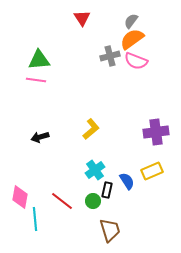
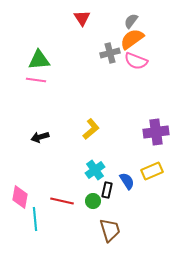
gray cross: moved 3 px up
red line: rotated 25 degrees counterclockwise
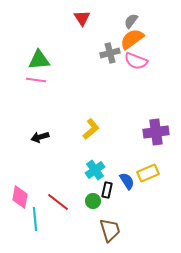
yellow rectangle: moved 4 px left, 2 px down
red line: moved 4 px left, 1 px down; rotated 25 degrees clockwise
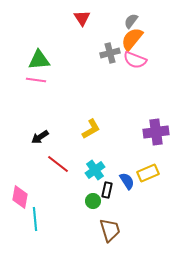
orange semicircle: rotated 15 degrees counterclockwise
pink semicircle: moved 1 px left, 1 px up
yellow L-shape: rotated 10 degrees clockwise
black arrow: rotated 18 degrees counterclockwise
red line: moved 38 px up
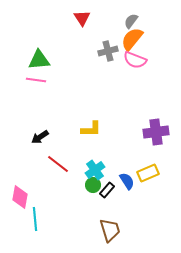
gray cross: moved 2 px left, 2 px up
yellow L-shape: rotated 30 degrees clockwise
black rectangle: rotated 28 degrees clockwise
green circle: moved 16 px up
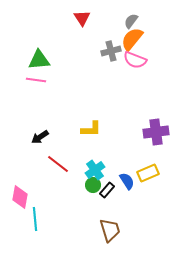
gray cross: moved 3 px right
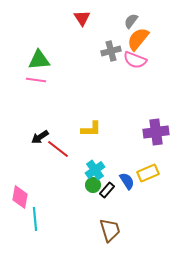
orange semicircle: moved 6 px right
red line: moved 15 px up
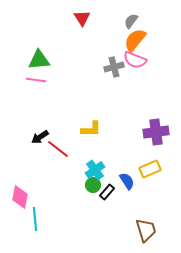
orange semicircle: moved 3 px left, 1 px down
gray cross: moved 3 px right, 16 px down
yellow rectangle: moved 2 px right, 4 px up
black rectangle: moved 2 px down
brown trapezoid: moved 36 px right
